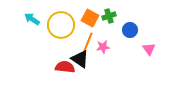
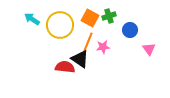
yellow circle: moved 1 px left
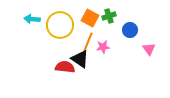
cyan arrow: rotated 28 degrees counterclockwise
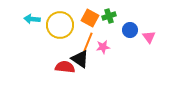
pink triangle: moved 12 px up
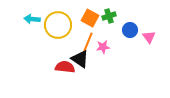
yellow circle: moved 2 px left
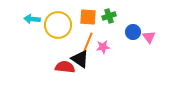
orange square: moved 2 px left, 1 px up; rotated 24 degrees counterclockwise
blue circle: moved 3 px right, 2 px down
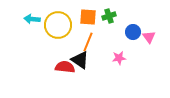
pink star: moved 16 px right, 11 px down
black triangle: moved 1 px down
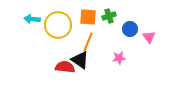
blue circle: moved 3 px left, 3 px up
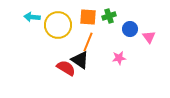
cyan arrow: moved 2 px up
red semicircle: moved 1 px right, 1 px down; rotated 24 degrees clockwise
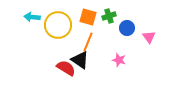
orange square: rotated 12 degrees clockwise
blue circle: moved 3 px left, 1 px up
pink star: moved 2 px down; rotated 24 degrees clockwise
